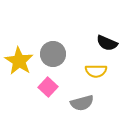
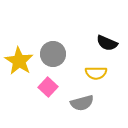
yellow semicircle: moved 2 px down
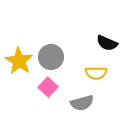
gray circle: moved 2 px left, 3 px down
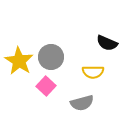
yellow semicircle: moved 3 px left, 1 px up
pink square: moved 2 px left, 1 px up
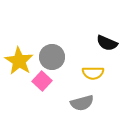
gray circle: moved 1 px right
yellow semicircle: moved 1 px down
pink square: moved 4 px left, 5 px up
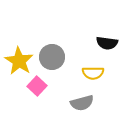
black semicircle: rotated 15 degrees counterclockwise
pink square: moved 5 px left, 5 px down
